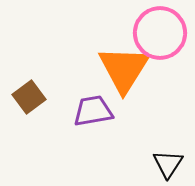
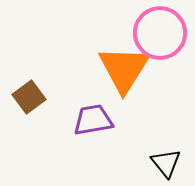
purple trapezoid: moved 9 px down
black triangle: moved 2 px left, 1 px up; rotated 12 degrees counterclockwise
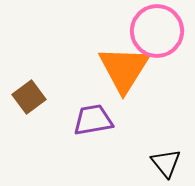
pink circle: moved 3 px left, 2 px up
